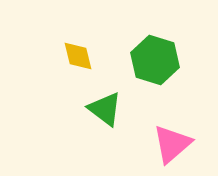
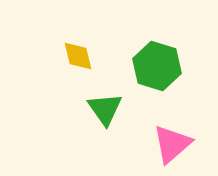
green hexagon: moved 2 px right, 6 px down
green triangle: rotated 18 degrees clockwise
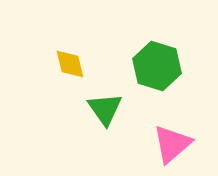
yellow diamond: moved 8 px left, 8 px down
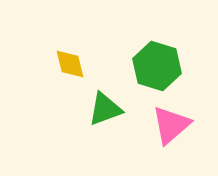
green triangle: rotated 45 degrees clockwise
pink triangle: moved 1 px left, 19 px up
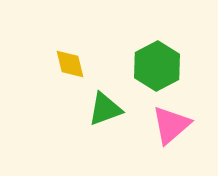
green hexagon: rotated 15 degrees clockwise
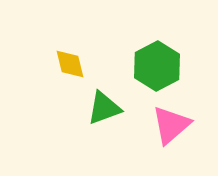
green triangle: moved 1 px left, 1 px up
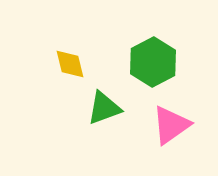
green hexagon: moved 4 px left, 4 px up
pink triangle: rotated 6 degrees clockwise
